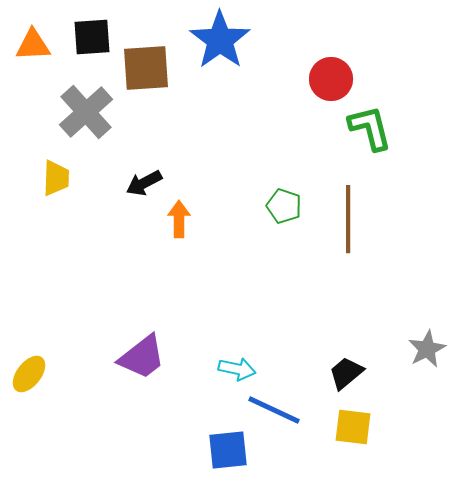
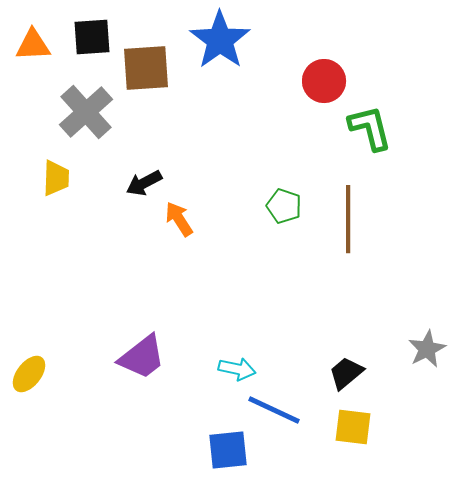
red circle: moved 7 px left, 2 px down
orange arrow: rotated 33 degrees counterclockwise
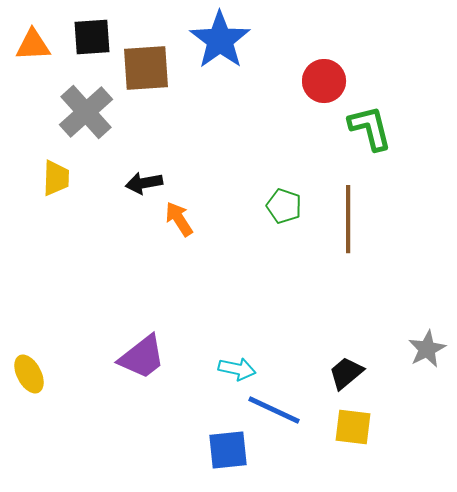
black arrow: rotated 18 degrees clockwise
yellow ellipse: rotated 66 degrees counterclockwise
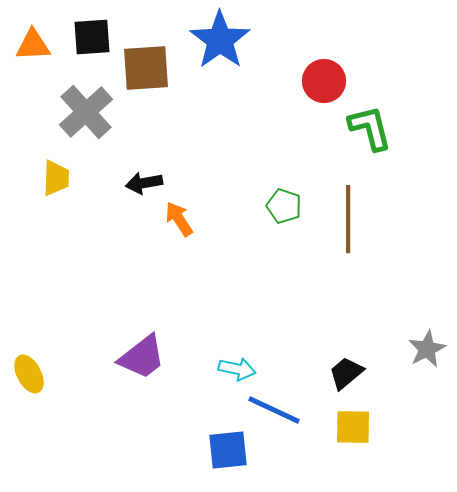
yellow square: rotated 6 degrees counterclockwise
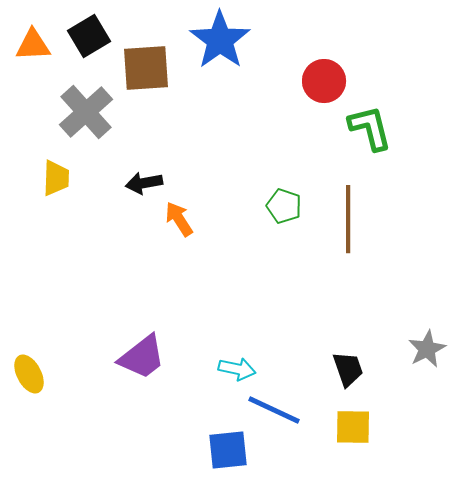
black square: moved 3 px left, 1 px up; rotated 27 degrees counterclockwise
black trapezoid: moved 2 px right, 4 px up; rotated 111 degrees clockwise
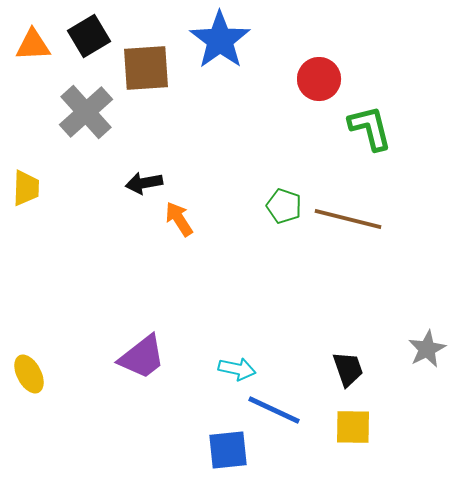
red circle: moved 5 px left, 2 px up
yellow trapezoid: moved 30 px left, 10 px down
brown line: rotated 76 degrees counterclockwise
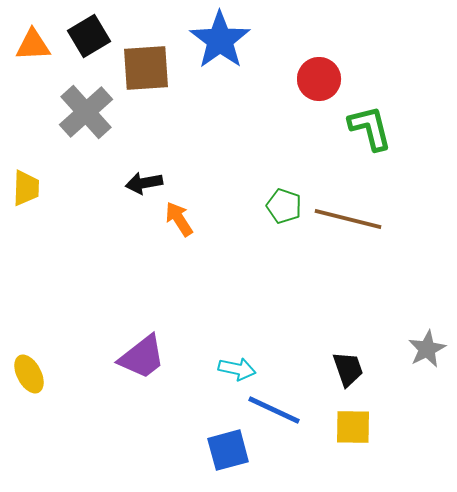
blue square: rotated 9 degrees counterclockwise
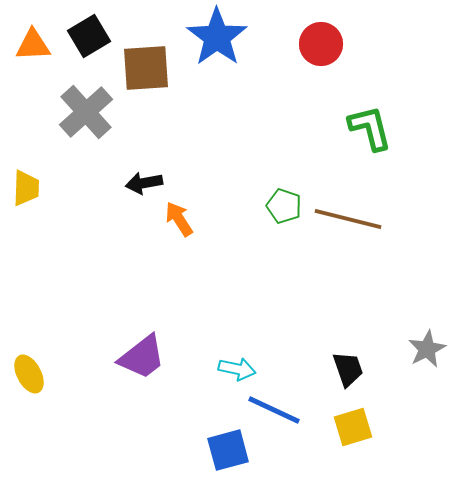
blue star: moved 3 px left, 3 px up
red circle: moved 2 px right, 35 px up
yellow square: rotated 18 degrees counterclockwise
